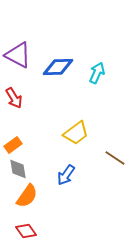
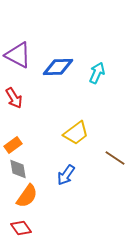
red diamond: moved 5 px left, 3 px up
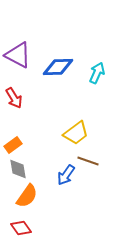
brown line: moved 27 px left, 3 px down; rotated 15 degrees counterclockwise
